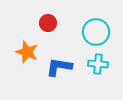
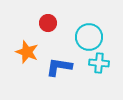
cyan circle: moved 7 px left, 5 px down
cyan cross: moved 1 px right, 1 px up
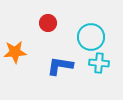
cyan circle: moved 2 px right
orange star: moved 12 px left; rotated 25 degrees counterclockwise
blue L-shape: moved 1 px right, 1 px up
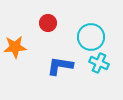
orange star: moved 5 px up
cyan cross: rotated 18 degrees clockwise
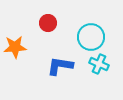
cyan cross: moved 1 px down
